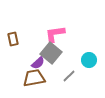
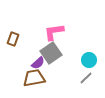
pink L-shape: moved 1 px left, 2 px up
brown rectangle: rotated 32 degrees clockwise
gray square: rotated 15 degrees clockwise
gray line: moved 17 px right, 2 px down
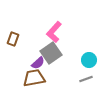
pink L-shape: rotated 40 degrees counterclockwise
gray line: moved 1 px down; rotated 24 degrees clockwise
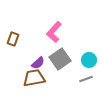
gray square: moved 9 px right, 6 px down
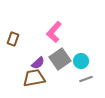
cyan circle: moved 8 px left, 1 px down
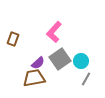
gray line: rotated 40 degrees counterclockwise
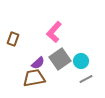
gray line: rotated 32 degrees clockwise
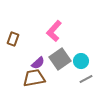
pink L-shape: moved 1 px up
